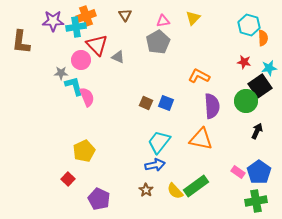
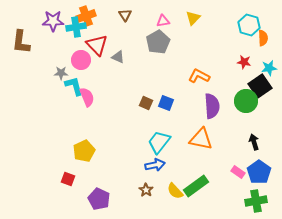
black arrow: moved 3 px left, 11 px down; rotated 42 degrees counterclockwise
red square: rotated 24 degrees counterclockwise
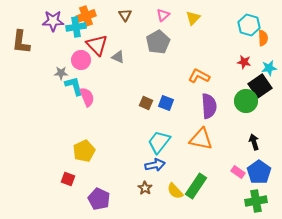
pink triangle: moved 6 px up; rotated 32 degrees counterclockwise
purple semicircle: moved 3 px left
green rectangle: rotated 20 degrees counterclockwise
brown star: moved 1 px left, 2 px up
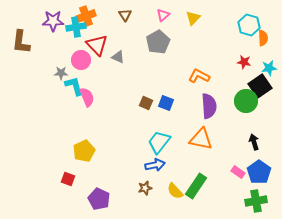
brown star: rotated 24 degrees clockwise
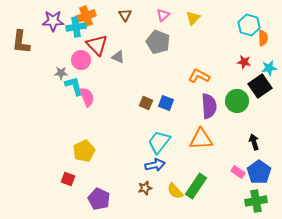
gray pentagon: rotated 20 degrees counterclockwise
green circle: moved 9 px left
orange triangle: rotated 15 degrees counterclockwise
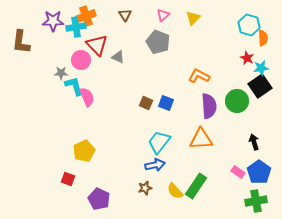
red star: moved 3 px right, 4 px up; rotated 16 degrees clockwise
cyan star: moved 8 px left
